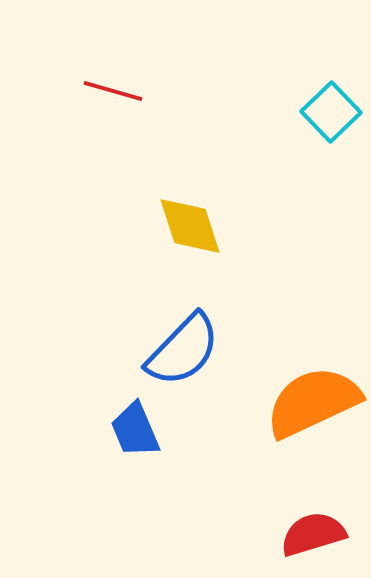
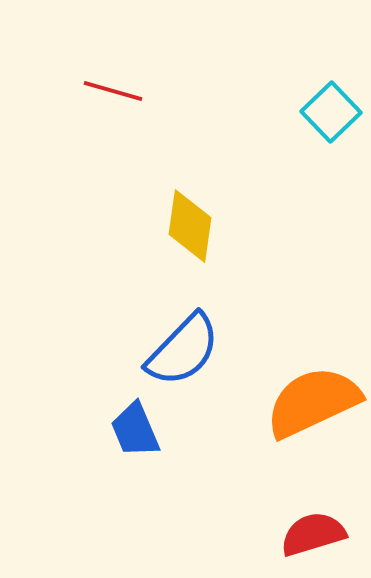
yellow diamond: rotated 26 degrees clockwise
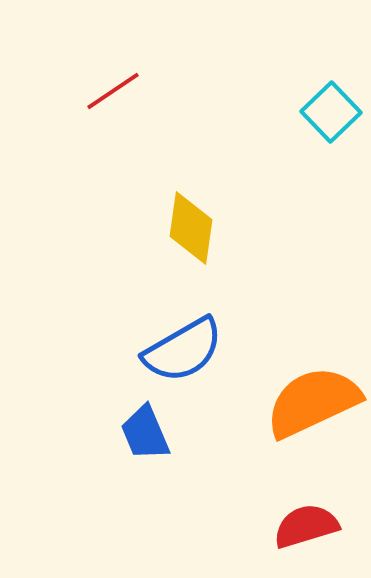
red line: rotated 50 degrees counterclockwise
yellow diamond: moved 1 px right, 2 px down
blue semicircle: rotated 16 degrees clockwise
blue trapezoid: moved 10 px right, 3 px down
red semicircle: moved 7 px left, 8 px up
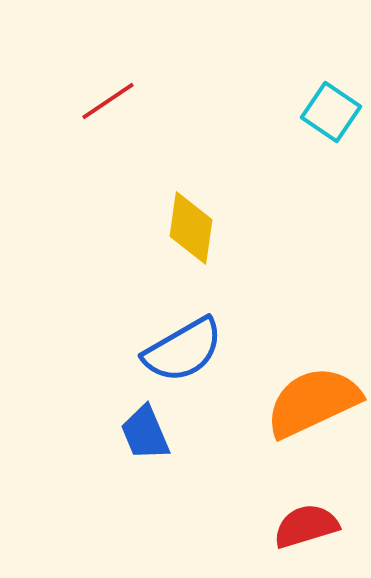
red line: moved 5 px left, 10 px down
cyan square: rotated 12 degrees counterclockwise
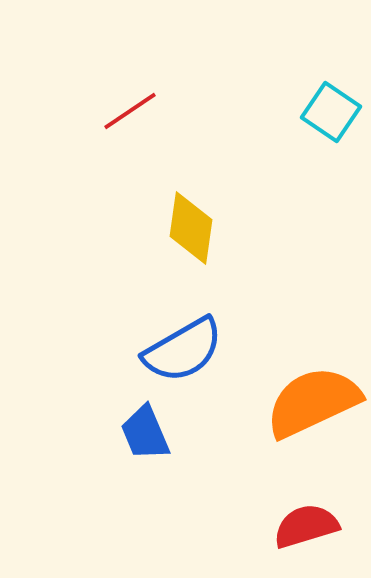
red line: moved 22 px right, 10 px down
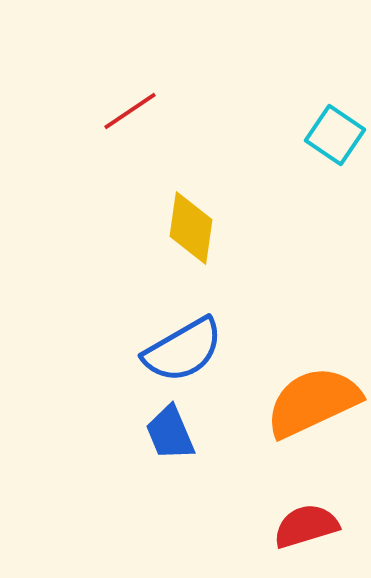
cyan square: moved 4 px right, 23 px down
blue trapezoid: moved 25 px right
